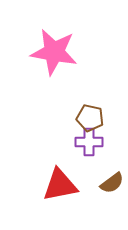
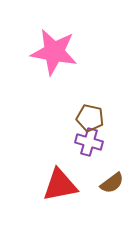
purple cross: rotated 16 degrees clockwise
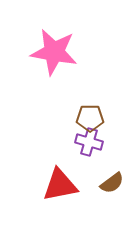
brown pentagon: rotated 12 degrees counterclockwise
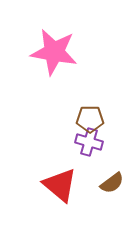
brown pentagon: moved 1 px down
red triangle: rotated 51 degrees clockwise
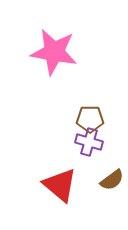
brown semicircle: moved 3 px up
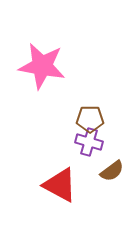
pink star: moved 12 px left, 14 px down
brown semicircle: moved 9 px up
red triangle: rotated 12 degrees counterclockwise
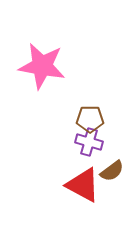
red triangle: moved 23 px right
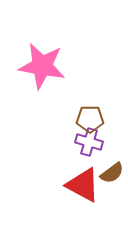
brown semicircle: moved 2 px down
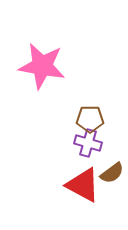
purple cross: moved 1 px left, 1 px down
